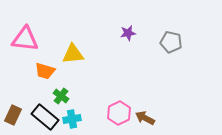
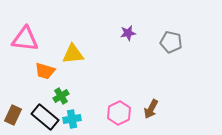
green cross: rotated 21 degrees clockwise
brown arrow: moved 6 px right, 9 px up; rotated 90 degrees counterclockwise
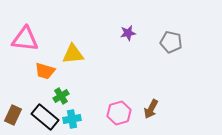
pink hexagon: rotated 10 degrees clockwise
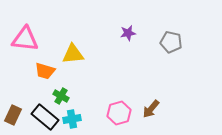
green cross: rotated 28 degrees counterclockwise
brown arrow: rotated 12 degrees clockwise
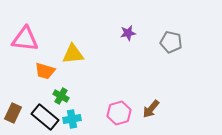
brown rectangle: moved 2 px up
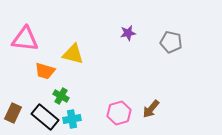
yellow triangle: rotated 20 degrees clockwise
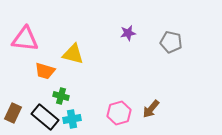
green cross: rotated 14 degrees counterclockwise
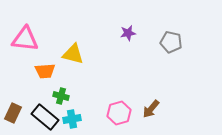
orange trapezoid: rotated 20 degrees counterclockwise
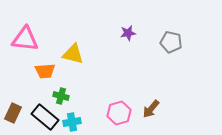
cyan cross: moved 3 px down
